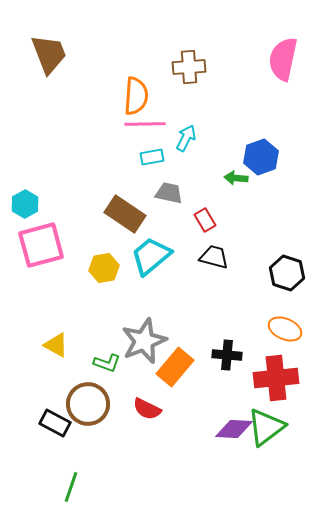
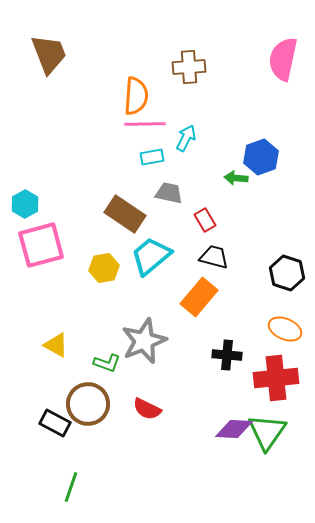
orange rectangle: moved 24 px right, 70 px up
green triangle: moved 1 px right, 5 px down; rotated 18 degrees counterclockwise
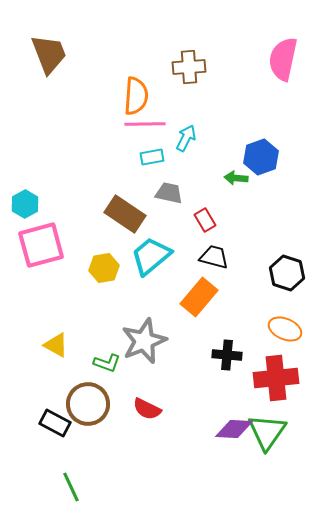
green line: rotated 44 degrees counterclockwise
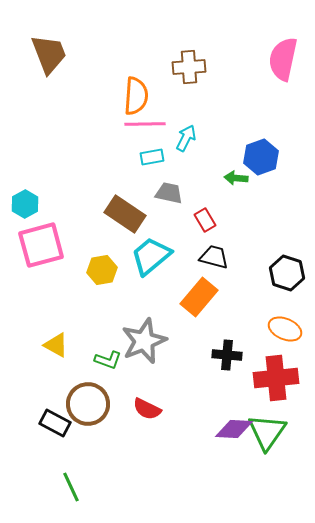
yellow hexagon: moved 2 px left, 2 px down
green L-shape: moved 1 px right, 3 px up
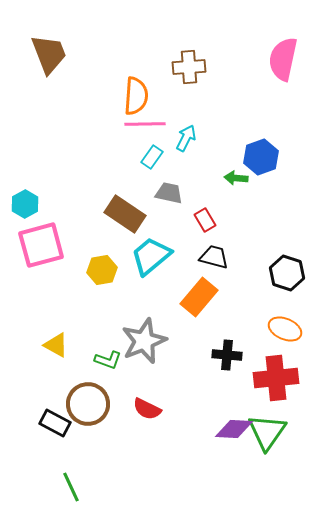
cyan rectangle: rotated 45 degrees counterclockwise
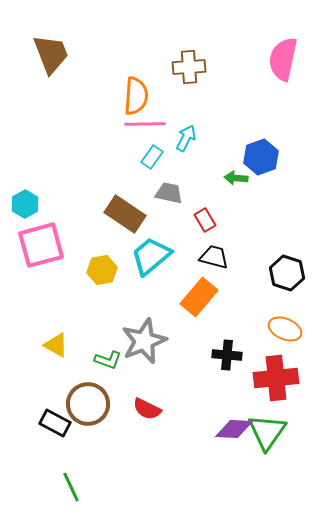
brown trapezoid: moved 2 px right
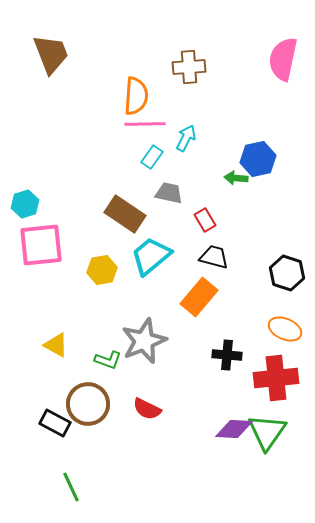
blue hexagon: moved 3 px left, 2 px down; rotated 8 degrees clockwise
cyan hexagon: rotated 12 degrees clockwise
pink square: rotated 9 degrees clockwise
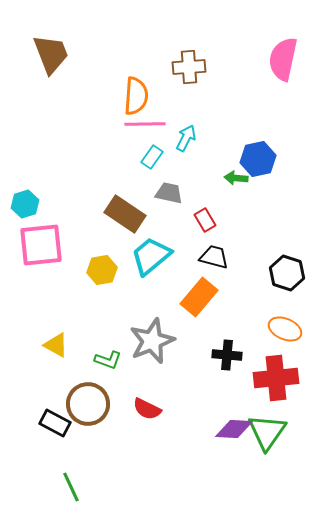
gray star: moved 8 px right
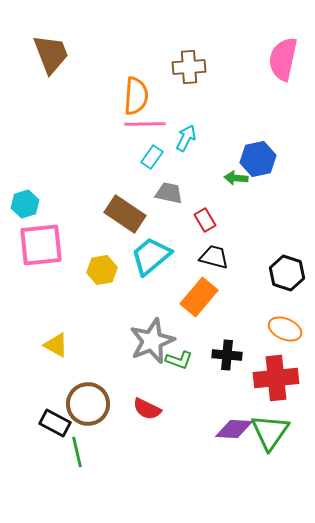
green L-shape: moved 71 px right
green triangle: moved 3 px right
green line: moved 6 px right, 35 px up; rotated 12 degrees clockwise
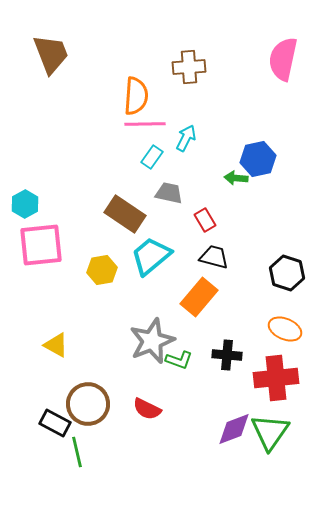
cyan hexagon: rotated 12 degrees counterclockwise
purple diamond: rotated 24 degrees counterclockwise
